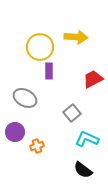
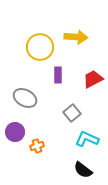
purple rectangle: moved 9 px right, 4 px down
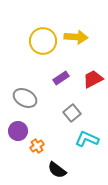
yellow circle: moved 3 px right, 6 px up
purple rectangle: moved 3 px right, 3 px down; rotated 56 degrees clockwise
purple circle: moved 3 px right, 1 px up
orange cross: rotated 16 degrees counterclockwise
black semicircle: moved 26 px left
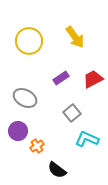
yellow arrow: moved 1 px left; rotated 50 degrees clockwise
yellow circle: moved 14 px left
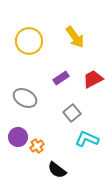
purple circle: moved 6 px down
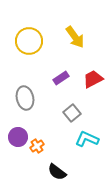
gray ellipse: rotated 50 degrees clockwise
black semicircle: moved 2 px down
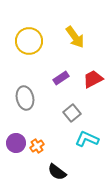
purple circle: moved 2 px left, 6 px down
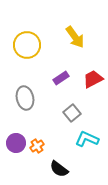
yellow circle: moved 2 px left, 4 px down
black semicircle: moved 2 px right, 3 px up
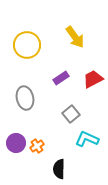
gray square: moved 1 px left, 1 px down
black semicircle: rotated 54 degrees clockwise
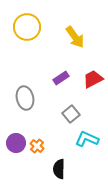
yellow circle: moved 18 px up
orange cross: rotated 16 degrees counterclockwise
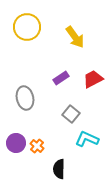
gray square: rotated 12 degrees counterclockwise
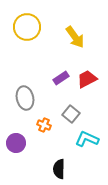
red trapezoid: moved 6 px left
orange cross: moved 7 px right, 21 px up; rotated 16 degrees counterclockwise
